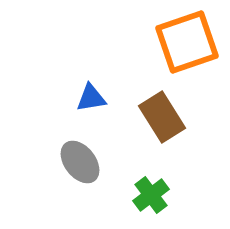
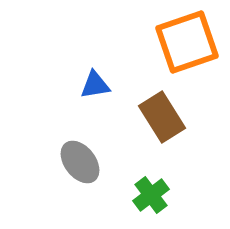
blue triangle: moved 4 px right, 13 px up
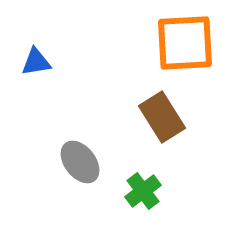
orange square: moved 2 px left, 1 px down; rotated 16 degrees clockwise
blue triangle: moved 59 px left, 23 px up
green cross: moved 8 px left, 4 px up
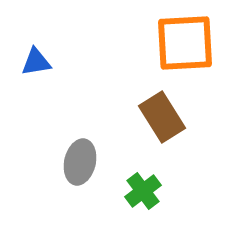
gray ellipse: rotated 51 degrees clockwise
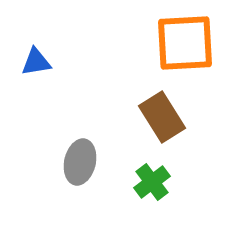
green cross: moved 9 px right, 9 px up
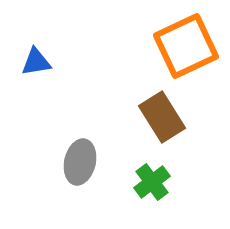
orange square: moved 1 px right, 3 px down; rotated 22 degrees counterclockwise
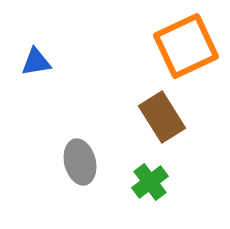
gray ellipse: rotated 27 degrees counterclockwise
green cross: moved 2 px left
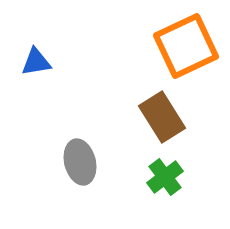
green cross: moved 15 px right, 5 px up
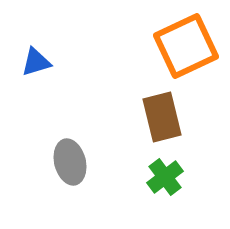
blue triangle: rotated 8 degrees counterclockwise
brown rectangle: rotated 18 degrees clockwise
gray ellipse: moved 10 px left
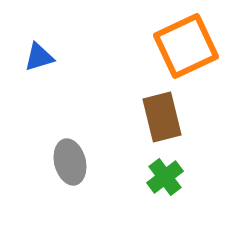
blue triangle: moved 3 px right, 5 px up
